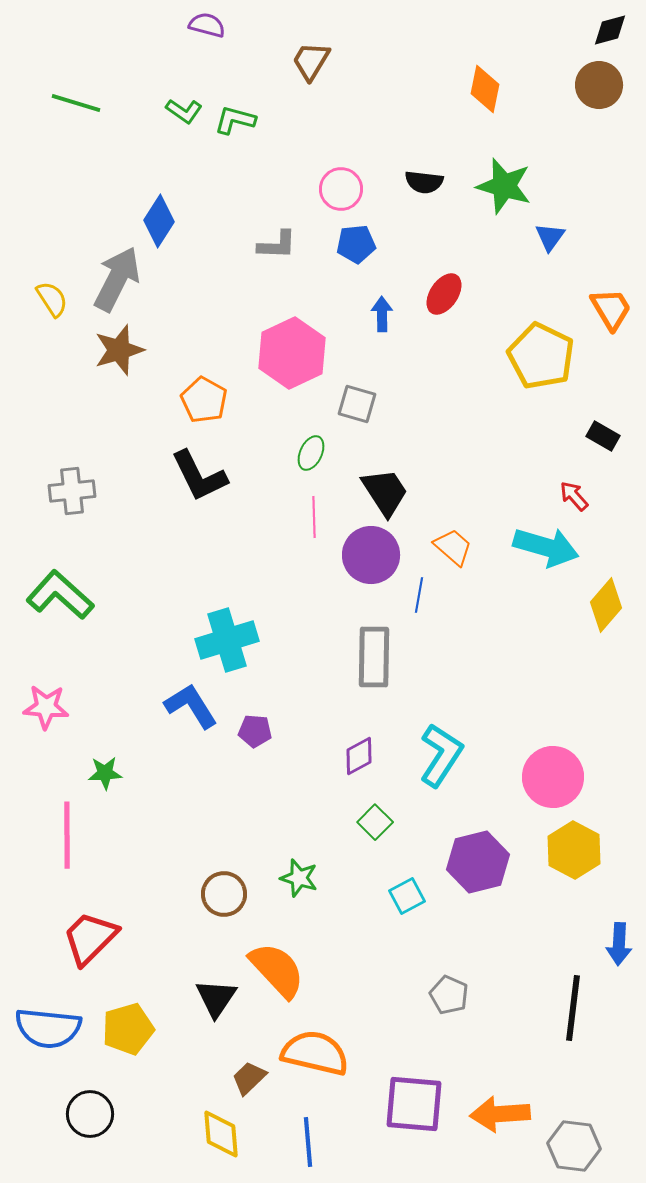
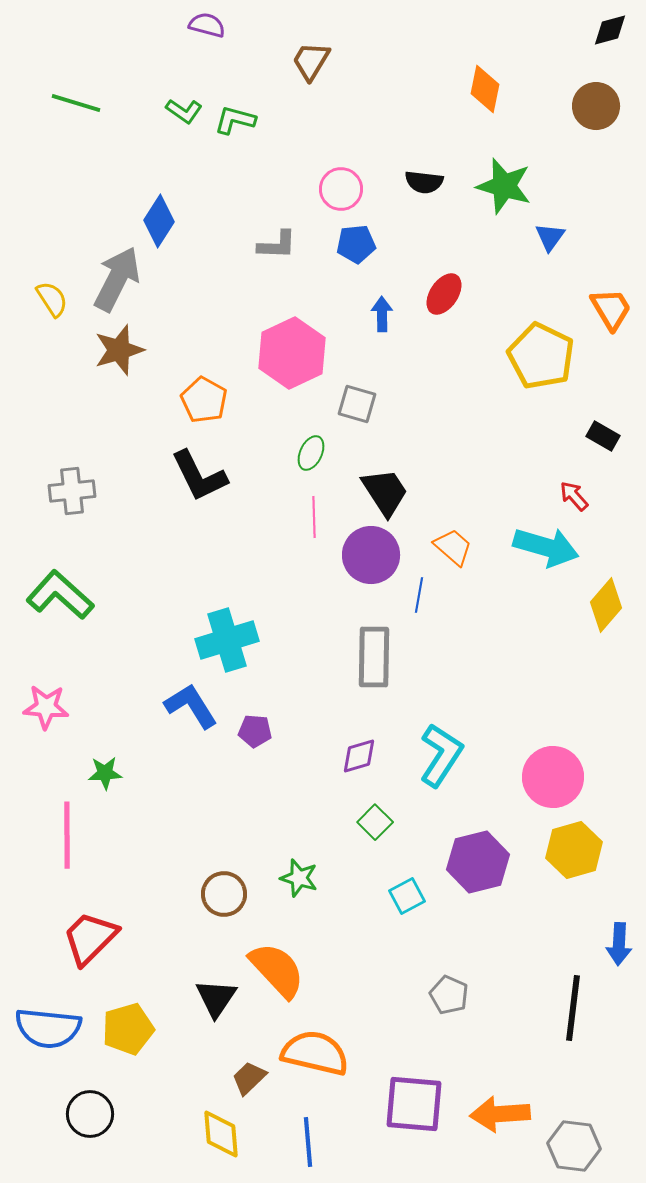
brown circle at (599, 85): moved 3 px left, 21 px down
purple diamond at (359, 756): rotated 12 degrees clockwise
yellow hexagon at (574, 850): rotated 16 degrees clockwise
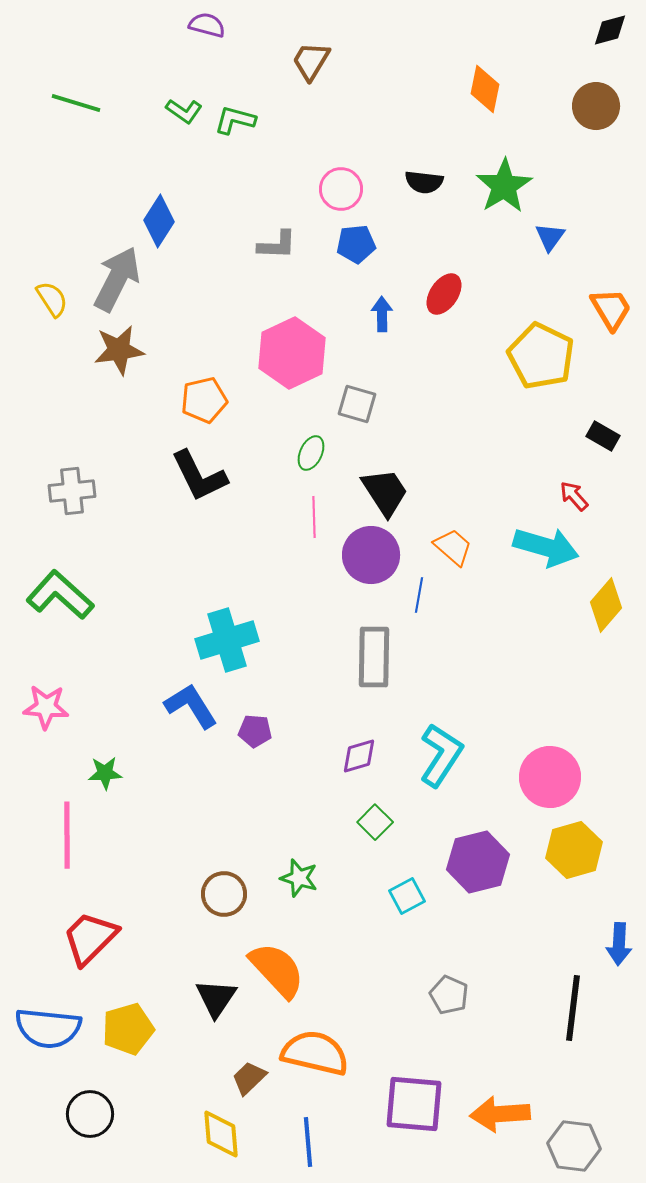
green star at (504, 186): rotated 24 degrees clockwise
brown star at (119, 350): rotated 9 degrees clockwise
orange pentagon at (204, 400): rotated 30 degrees clockwise
pink circle at (553, 777): moved 3 px left
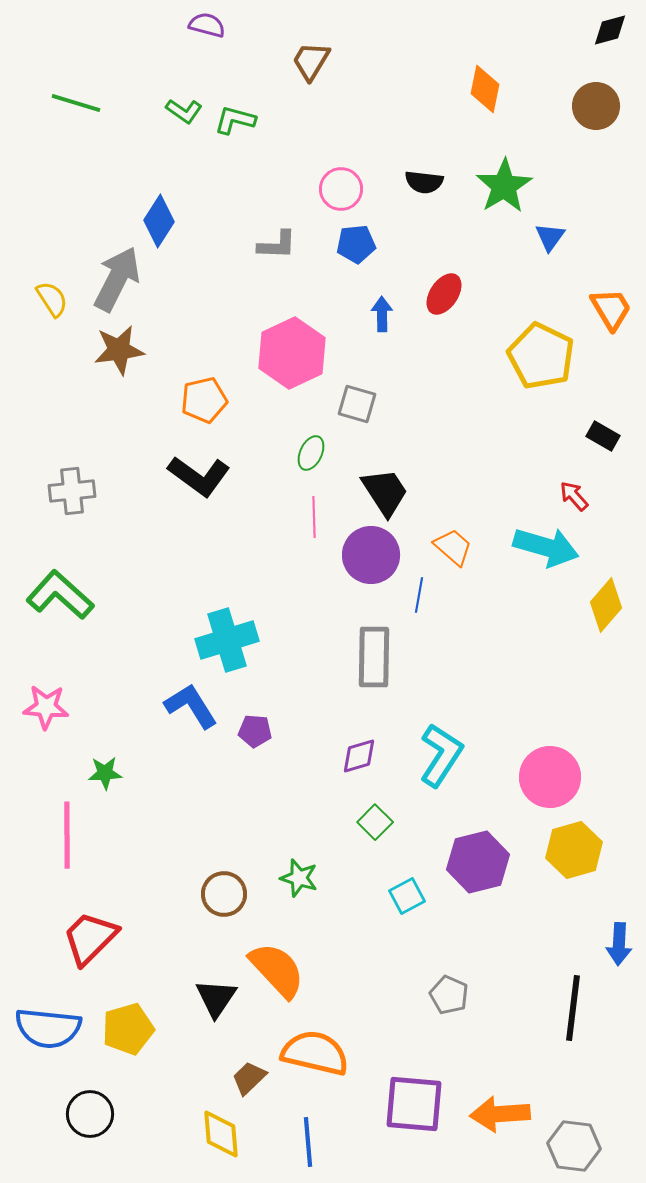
black L-shape at (199, 476): rotated 28 degrees counterclockwise
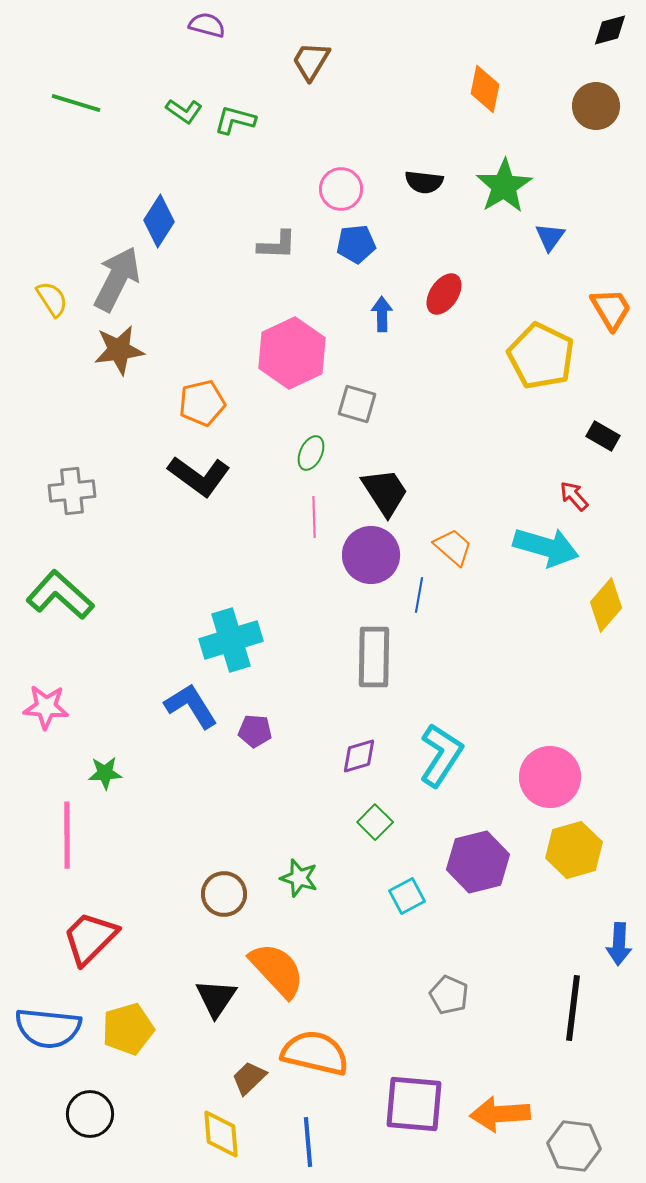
orange pentagon at (204, 400): moved 2 px left, 3 px down
cyan cross at (227, 640): moved 4 px right
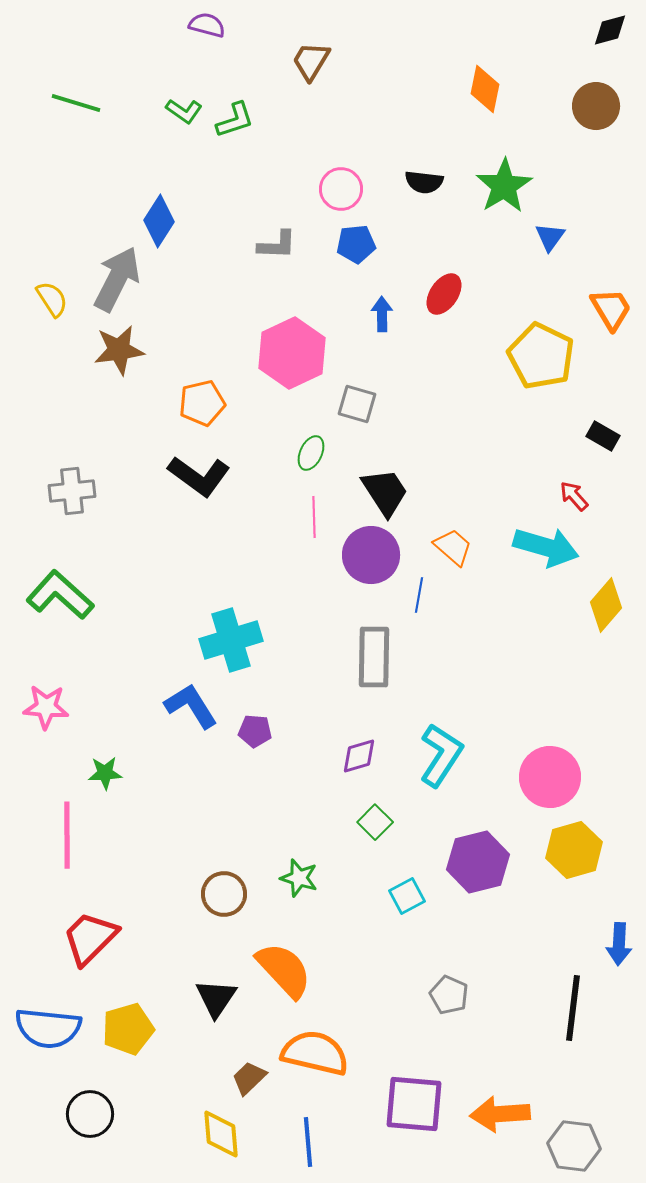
green L-shape at (235, 120): rotated 147 degrees clockwise
orange semicircle at (277, 970): moved 7 px right
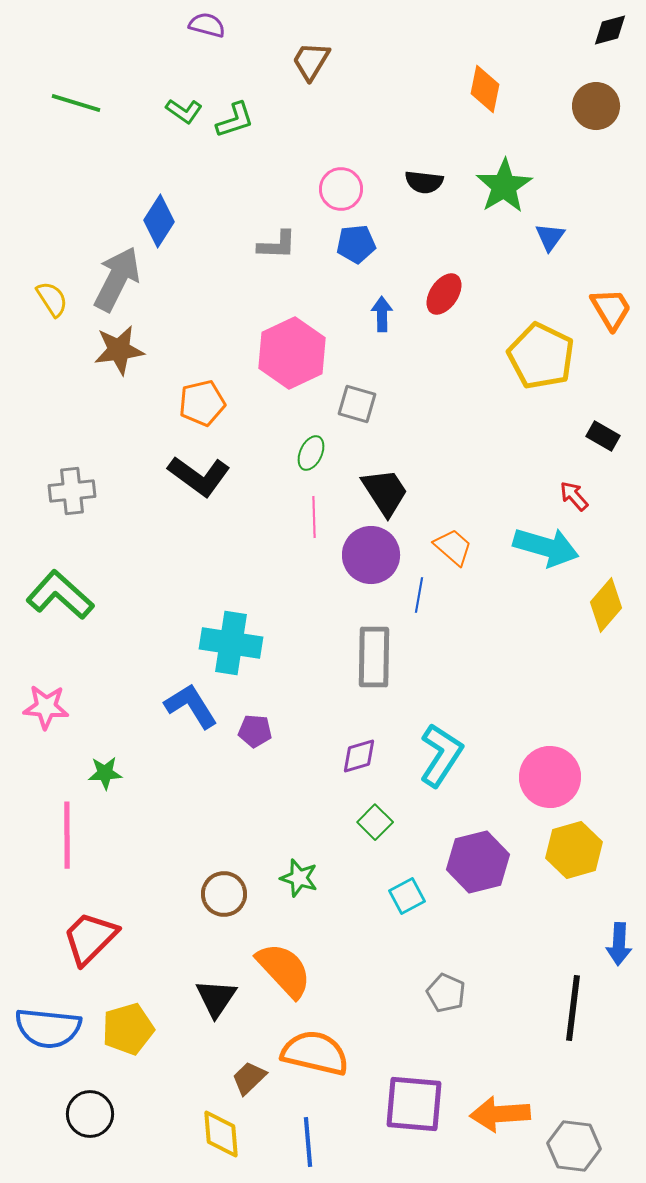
cyan cross at (231, 640): moved 3 px down; rotated 26 degrees clockwise
gray pentagon at (449, 995): moved 3 px left, 2 px up
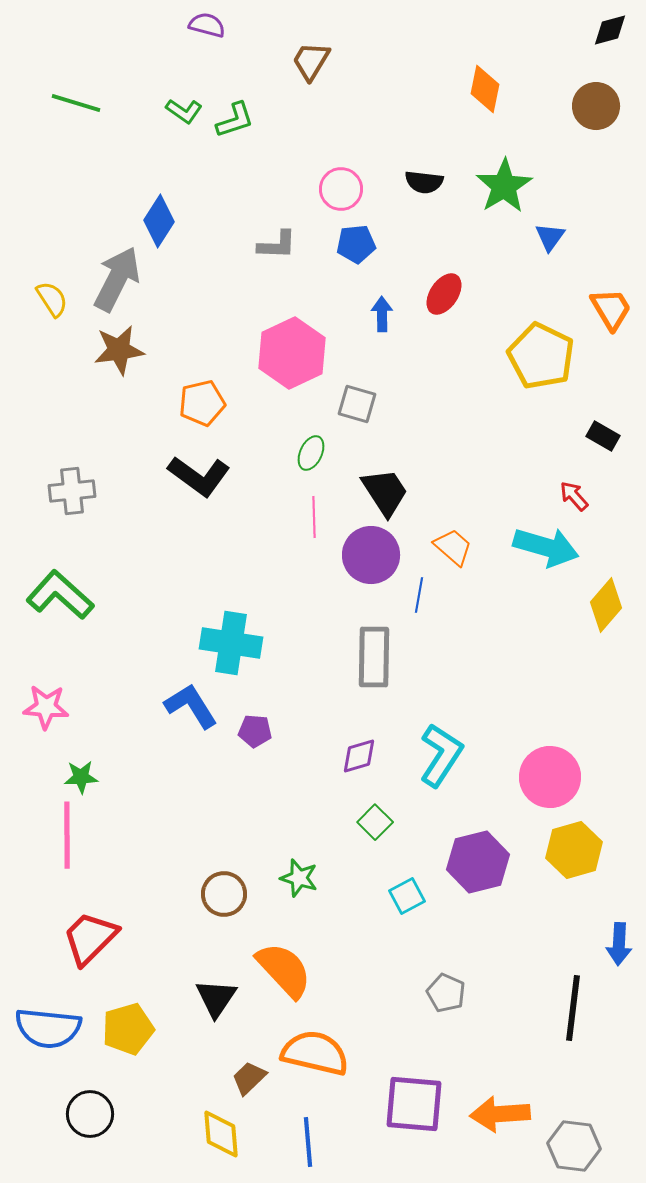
green star at (105, 773): moved 24 px left, 4 px down
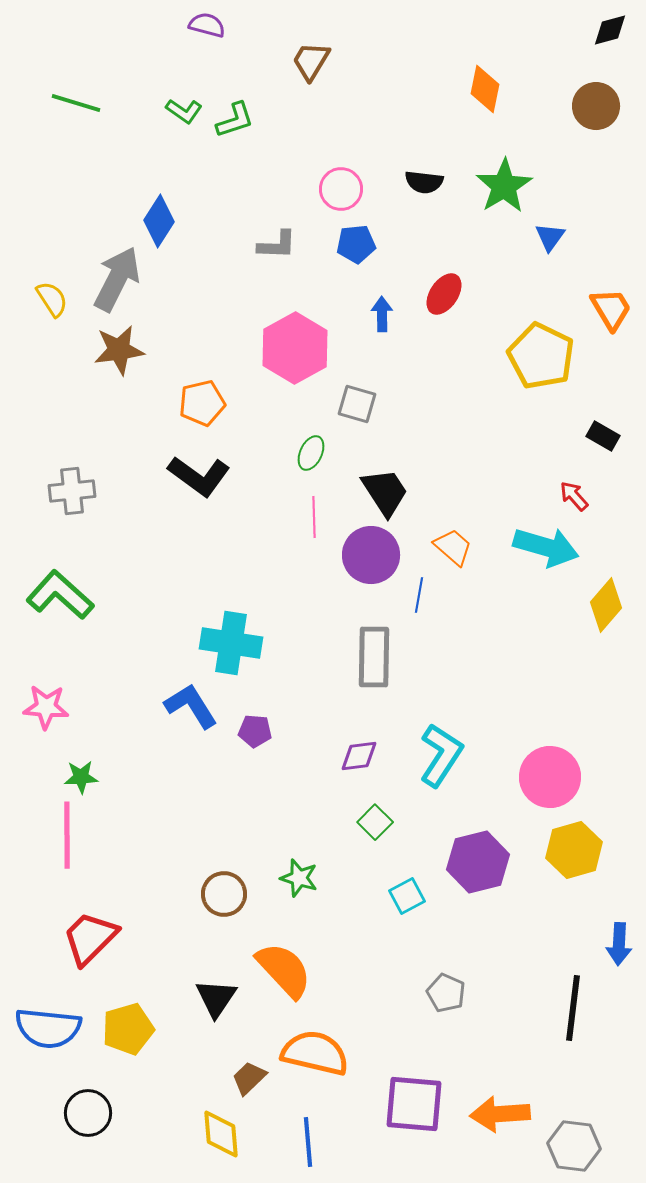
pink hexagon at (292, 353): moved 3 px right, 5 px up; rotated 4 degrees counterclockwise
purple diamond at (359, 756): rotated 9 degrees clockwise
black circle at (90, 1114): moved 2 px left, 1 px up
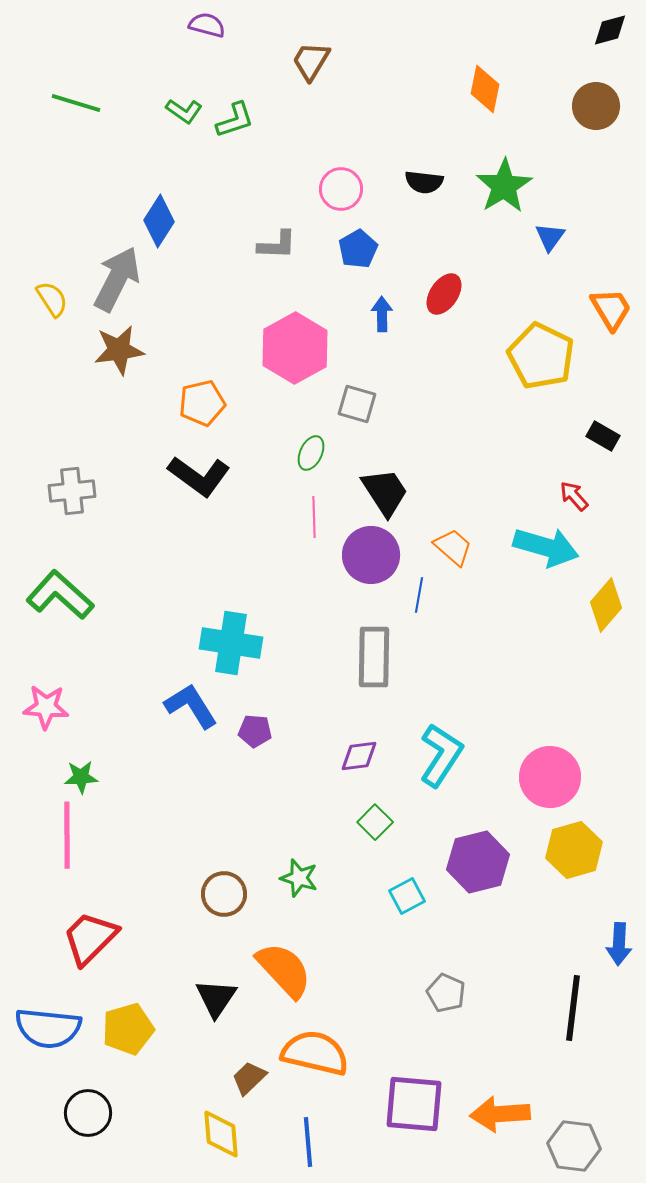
blue pentagon at (356, 244): moved 2 px right, 5 px down; rotated 24 degrees counterclockwise
